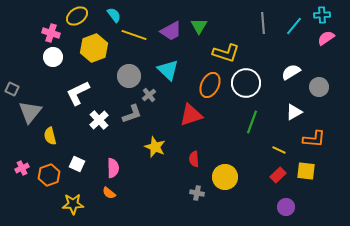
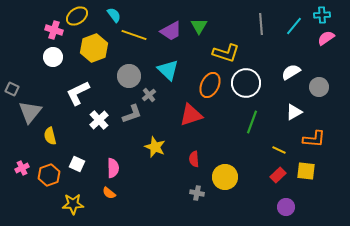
gray line at (263, 23): moved 2 px left, 1 px down
pink cross at (51, 33): moved 3 px right, 3 px up
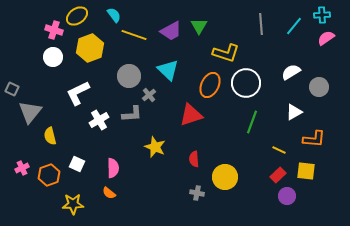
yellow hexagon at (94, 48): moved 4 px left
gray L-shape at (132, 114): rotated 15 degrees clockwise
white cross at (99, 120): rotated 12 degrees clockwise
purple circle at (286, 207): moved 1 px right, 11 px up
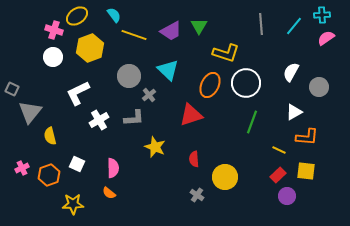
white semicircle at (291, 72): rotated 30 degrees counterclockwise
gray L-shape at (132, 114): moved 2 px right, 4 px down
orange L-shape at (314, 139): moved 7 px left, 2 px up
gray cross at (197, 193): moved 2 px down; rotated 24 degrees clockwise
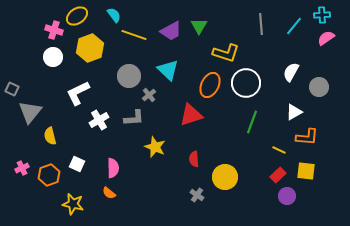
yellow star at (73, 204): rotated 15 degrees clockwise
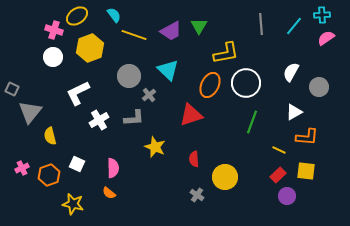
yellow L-shape at (226, 53): rotated 28 degrees counterclockwise
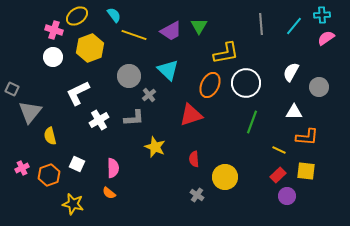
white triangle at (294, 112): rotated 30 degrees clockwise
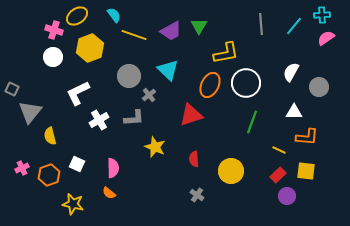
yellow circle at (225, 177): moved 6 px right, 6 px up
